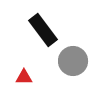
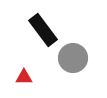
gray circle: moved 3 px up
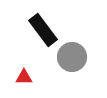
gray circle: moved 1 px left, 1 px up
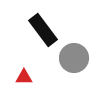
gray circle: moved 2 px right, 1 px down
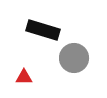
black rectangle: rotated 36 degrees counterclockwise
